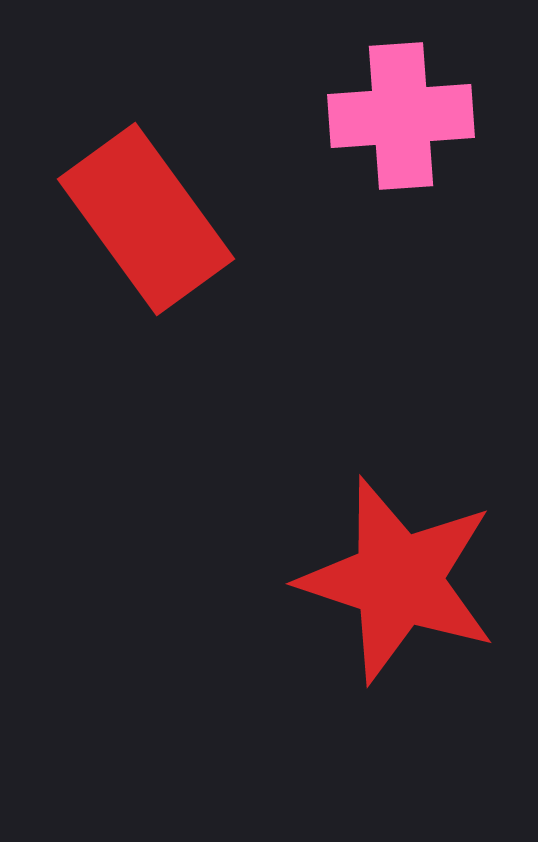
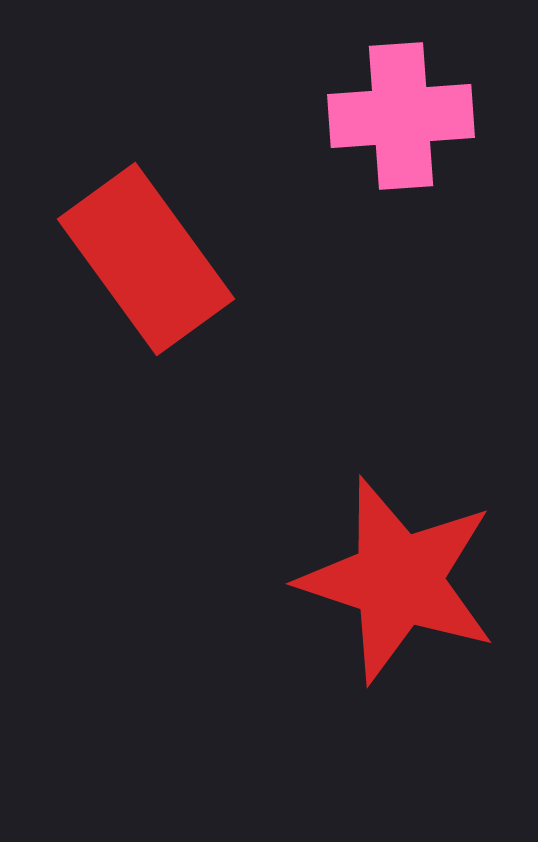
red rectangle: moved 40 px down
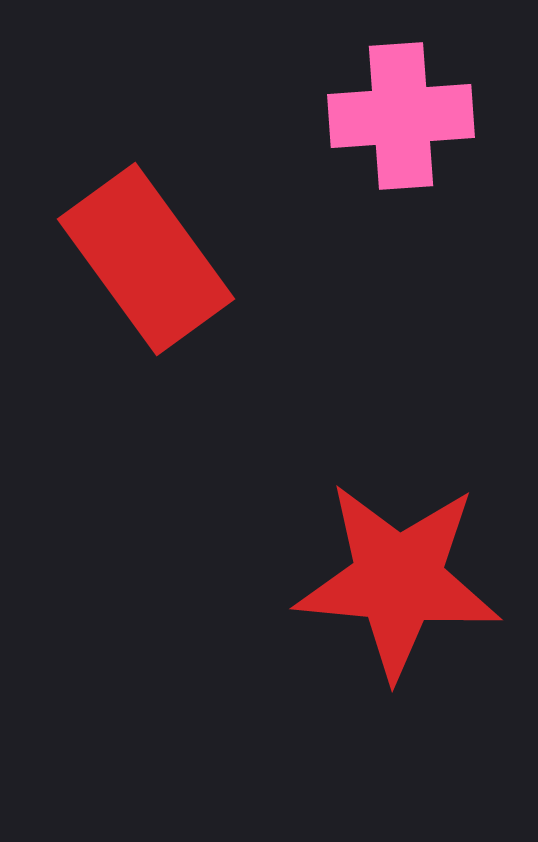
red star: rotated 13 degrees counterclockwise
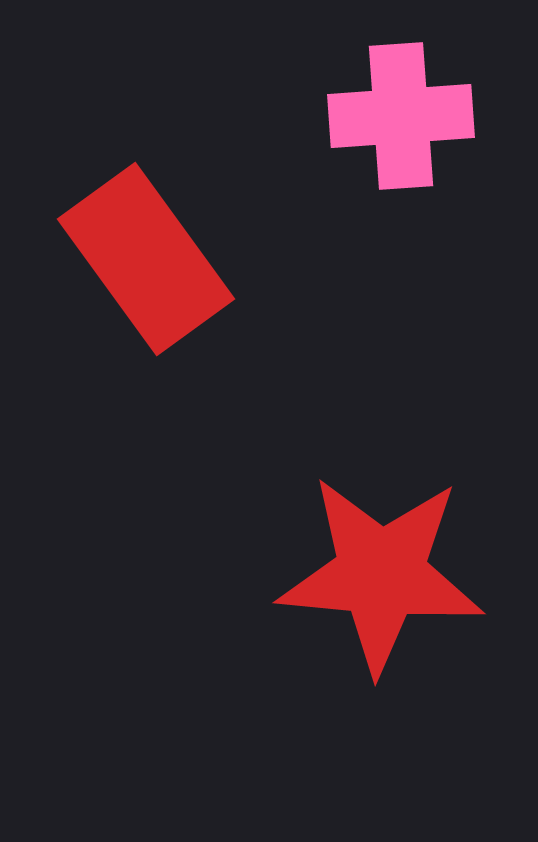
red star: moved 17 px left, 6 px up
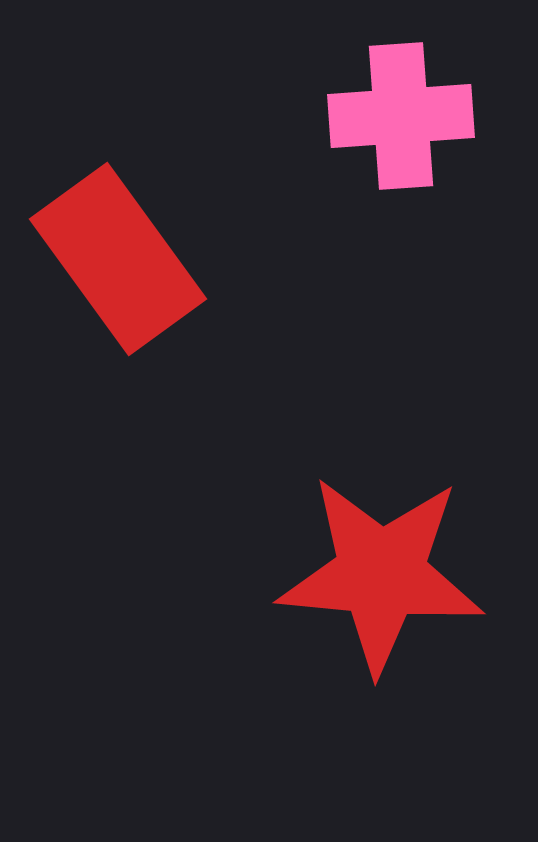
red rectangle: moved 28 px left
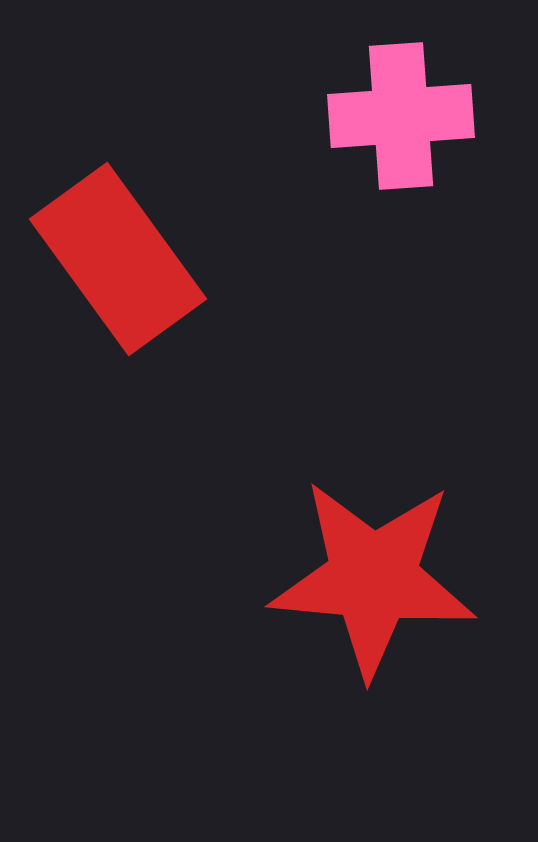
red star: moved 8 px left, 4 px down
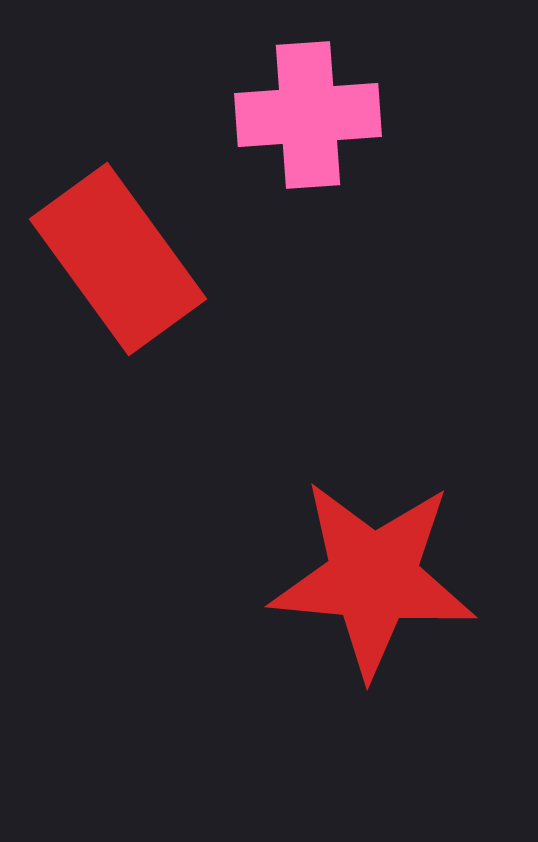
pink cross: moved 93 px left, 1 px up
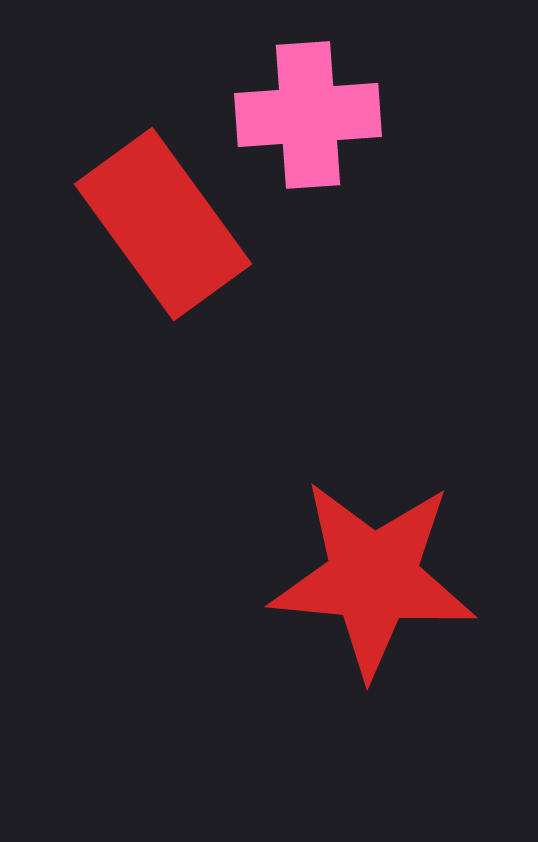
red rectangle: moved 45 px right, 35 px up
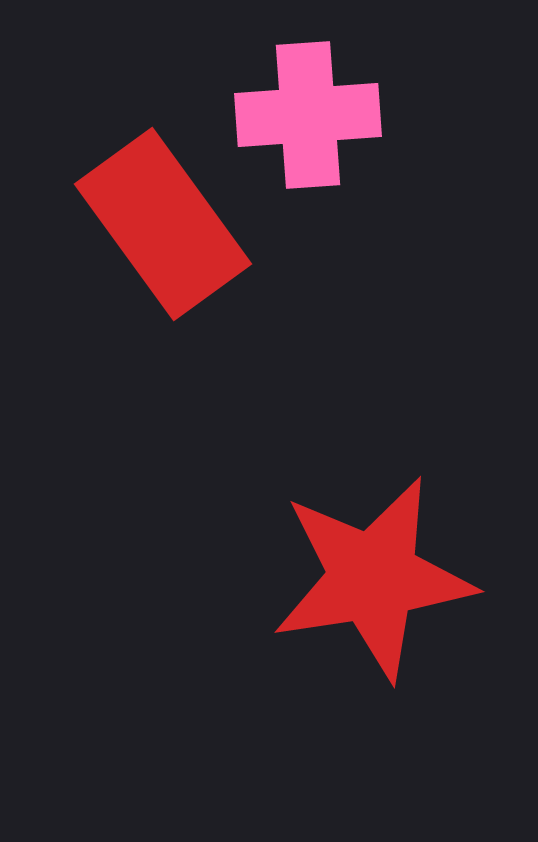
red star: rotated 14 degrees counterclockwise
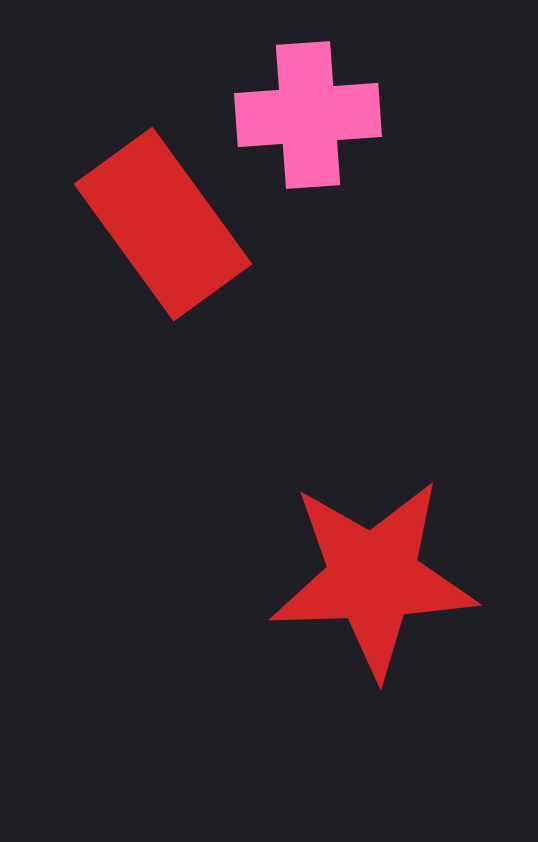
red star: rotated 7 degrees clockwise
